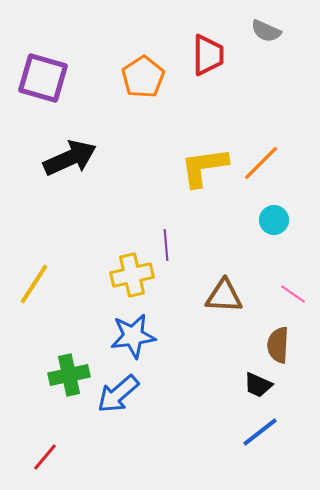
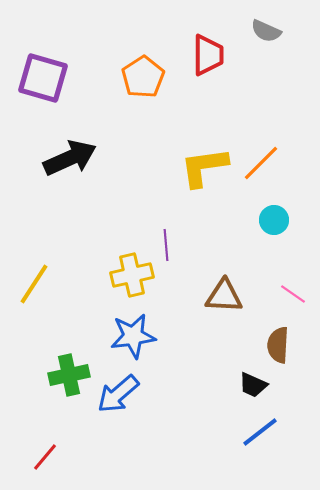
black trapezoid: moved 5 px left
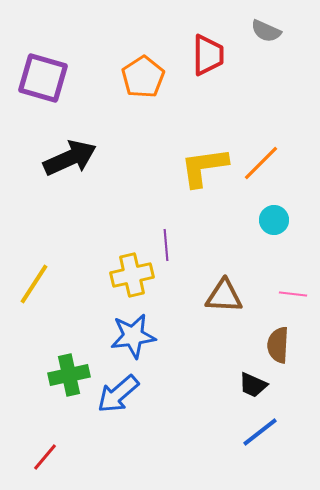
pink line: rotated 28 degrees counterclockwise
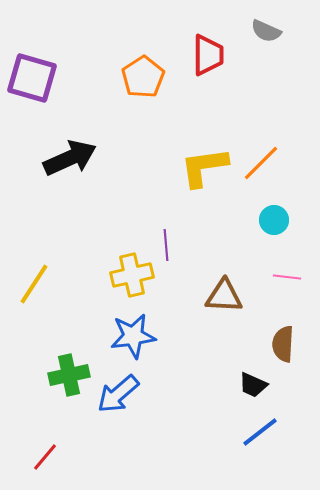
purple square: moved 11 px left
pink line: moved 6 px left, 17 px up
brown semicircle: moved 5 px right, 1 px up
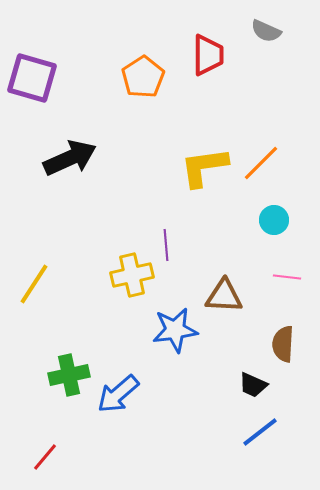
blue star: moved 42 px right, 6 px up
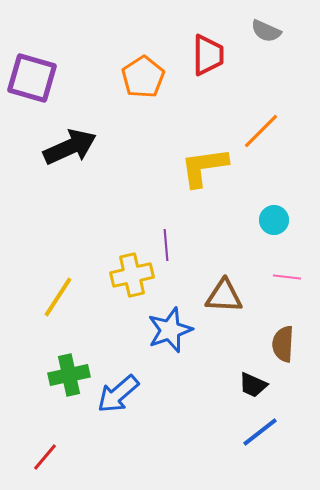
black arrow: moved 11 px up
orange line: moved 32 px up
yellow line: moved 24 px right, 13 px down
blue star: moved 5 px left; rotated 12 degrees counterclockwise
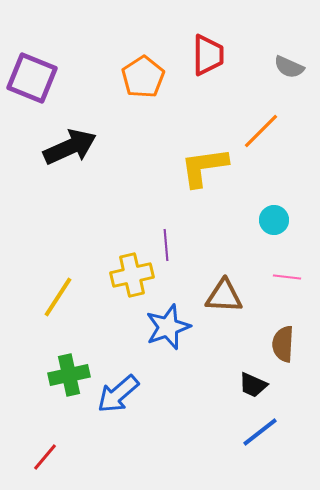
gray semicircle: moved 23 px right, 36 px down
purple square: rotated 6 degrees clockwise
blue star: moved 2 px left, 3 px up
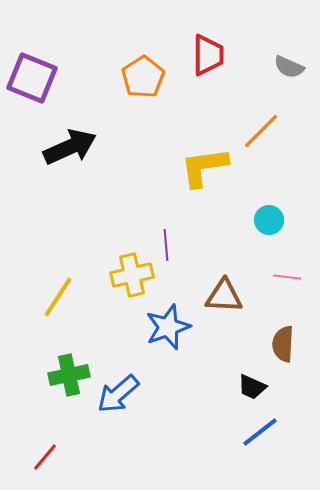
cyan circle: moved 5 px left
black trapezoid: moved 1 px left, 2 px down
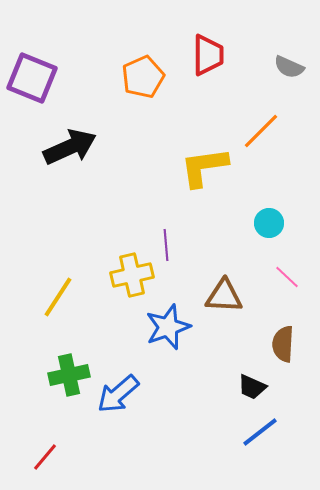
orange pentagon: rotated 9 degrees clockwise
cyan circle: moved 3 px down
pink line: rotated 36 degrees clockwise
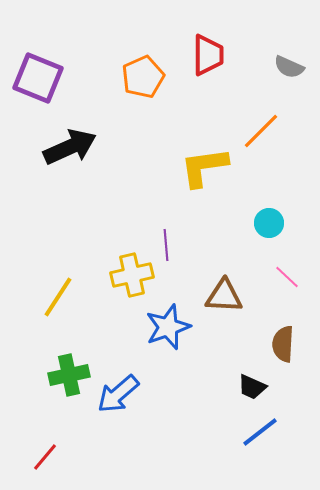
purple square: moved 6 px right
